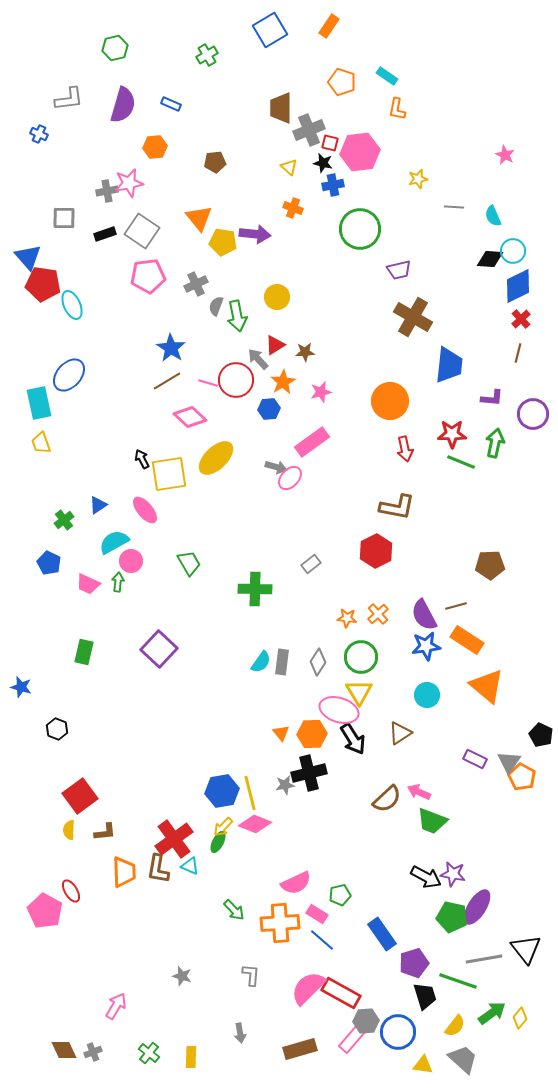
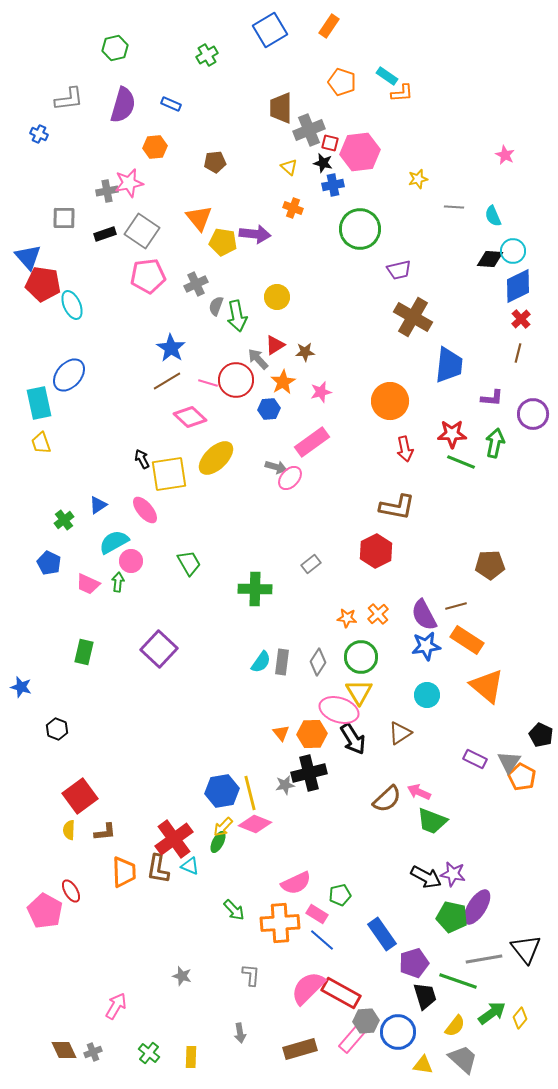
orange L-shape at (397, 109): moved 5 px right, 16 px up; rotated 105 degrees counterclockwise
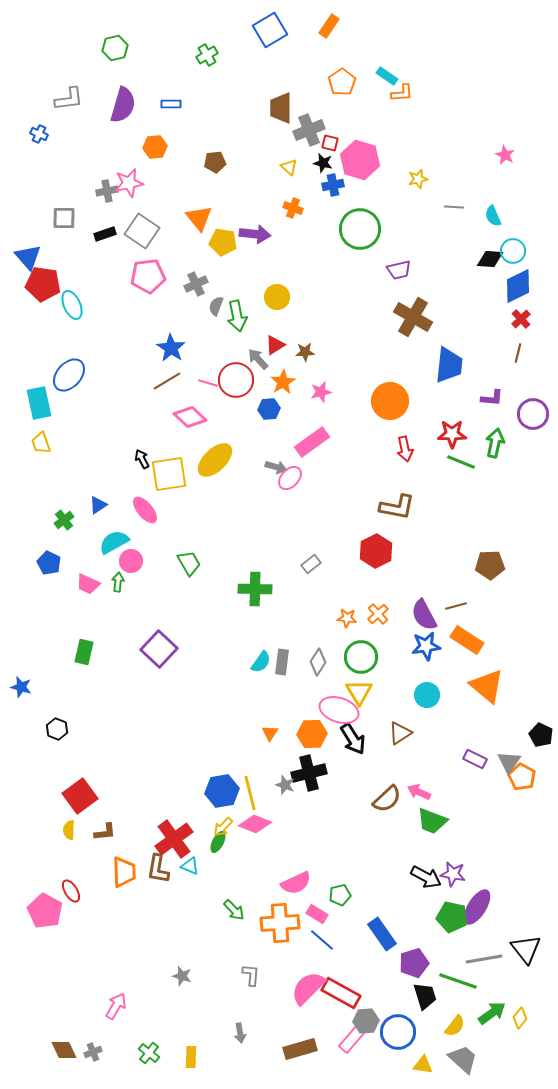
orange pentagon at (342, 82): rotated 20 degrees clockwise
blue rectangle at (171, 104): rotated 24 degrees counterclockwise
pink hexagon at (360, 152): moved 8 px down; rotated 24 degrees clockwise
yellow ellipse at (216, 458): moved 1 px left, 2 px down
orange triangle at (281, 733): moved 11 px left; rotated 12 degrees clockwise
gray star at (285, 785): rotated 30 degrees clockwise
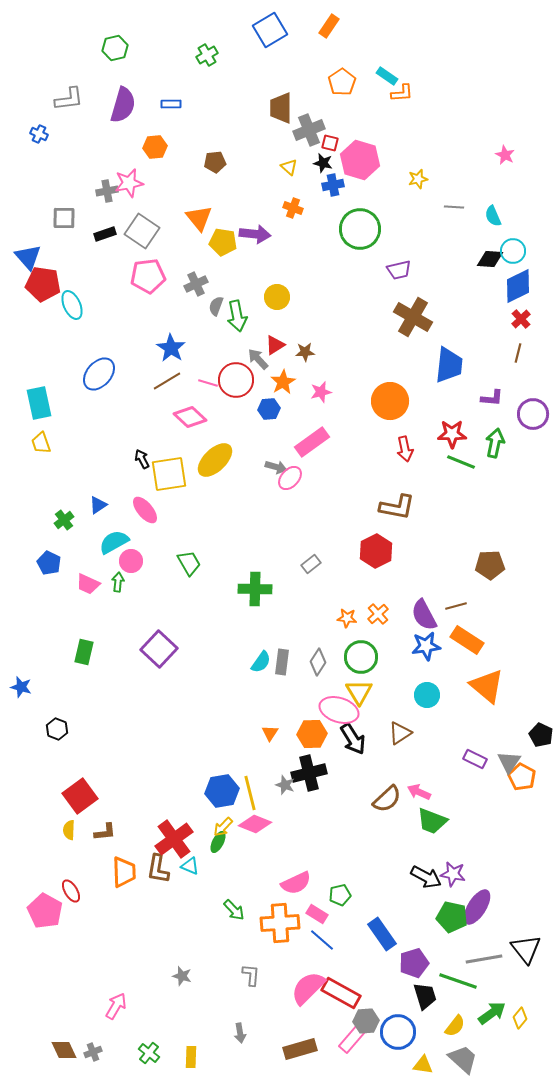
blue ellipse at (69, 375): moved 30 px right, 1 px up
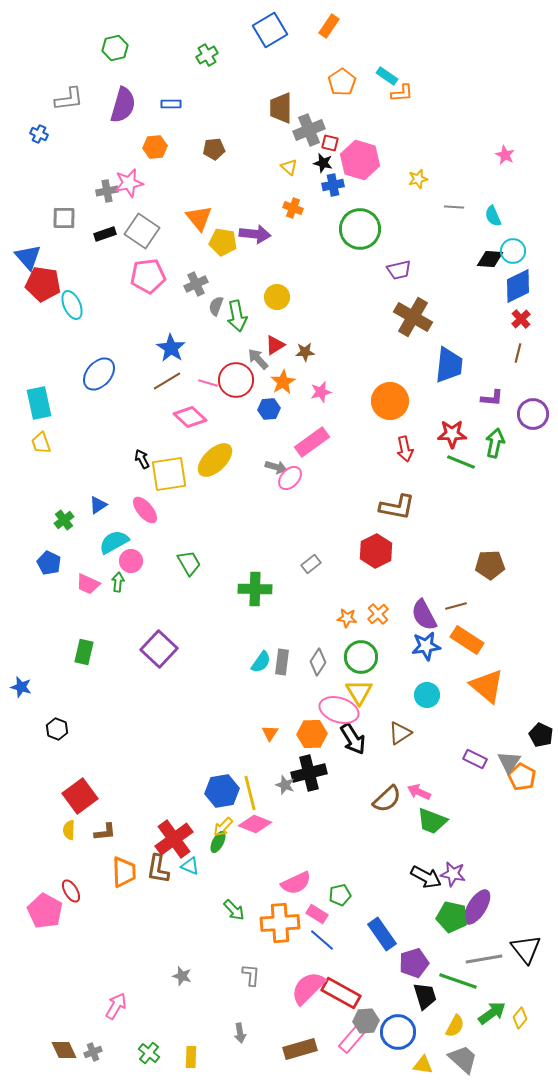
brown pentagon at (215, 162): moved 1 px left, 13 px up
yellow semicircle at (455, 1026): rotated 10 degrees counterclockwise
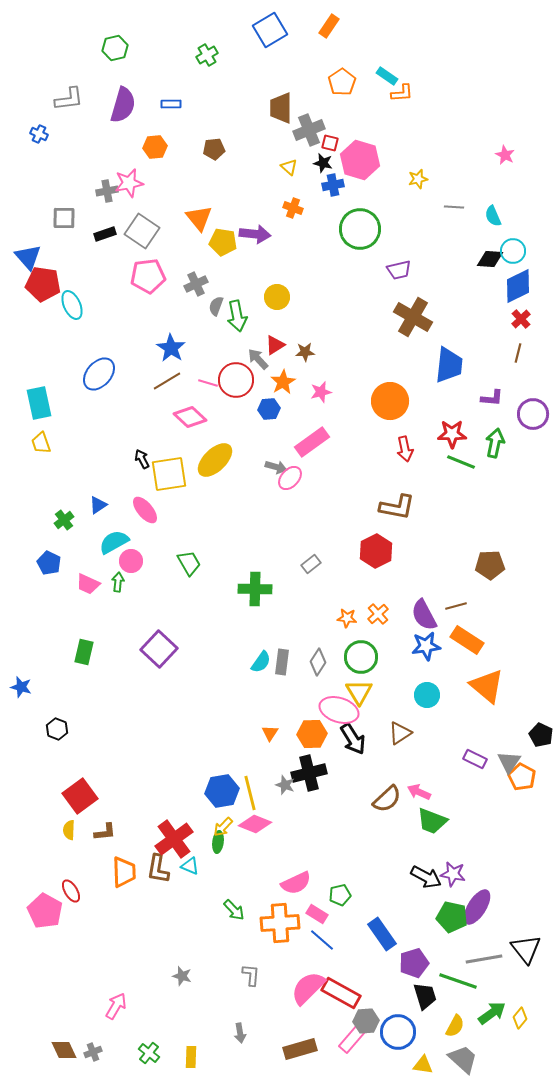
green ellipse at (218, 842): rotated 20 degrees counterclockwise
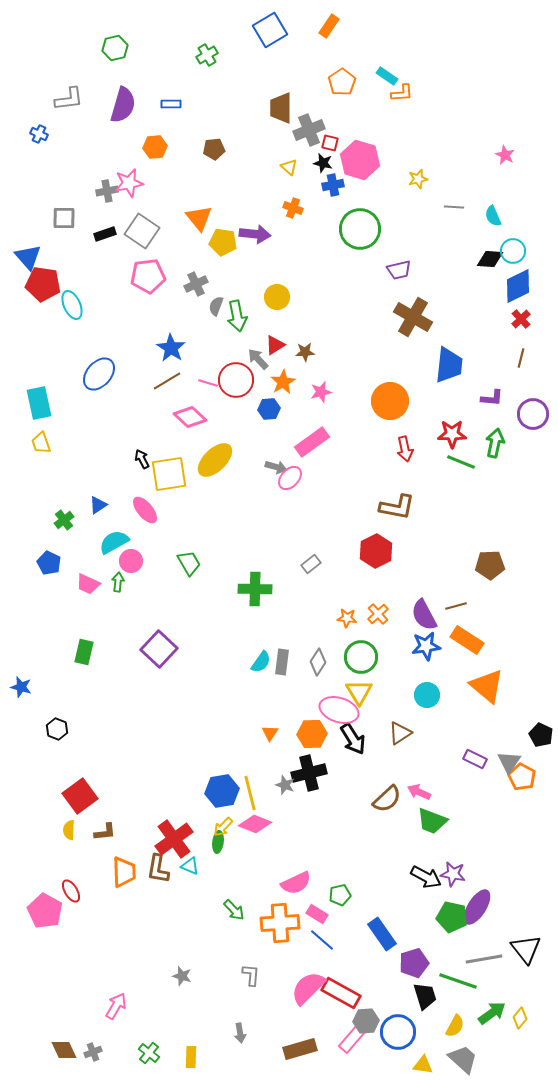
brown line at (518, 353): moved 3 px right, 5 px down
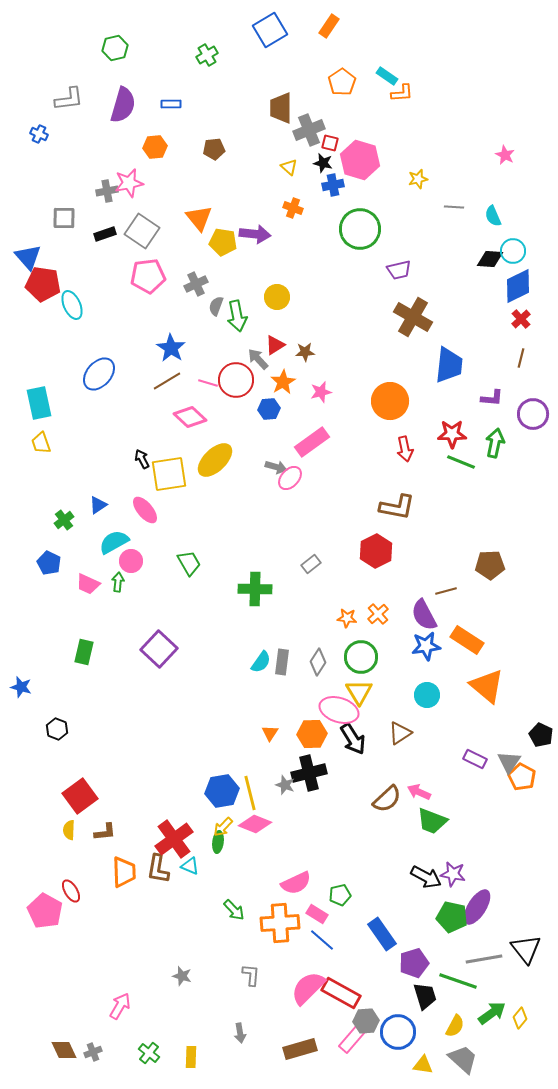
brown line at (456, 606): moved 10 px left, 15 px up
pink arrow at (116, 1006): moved 4 px right
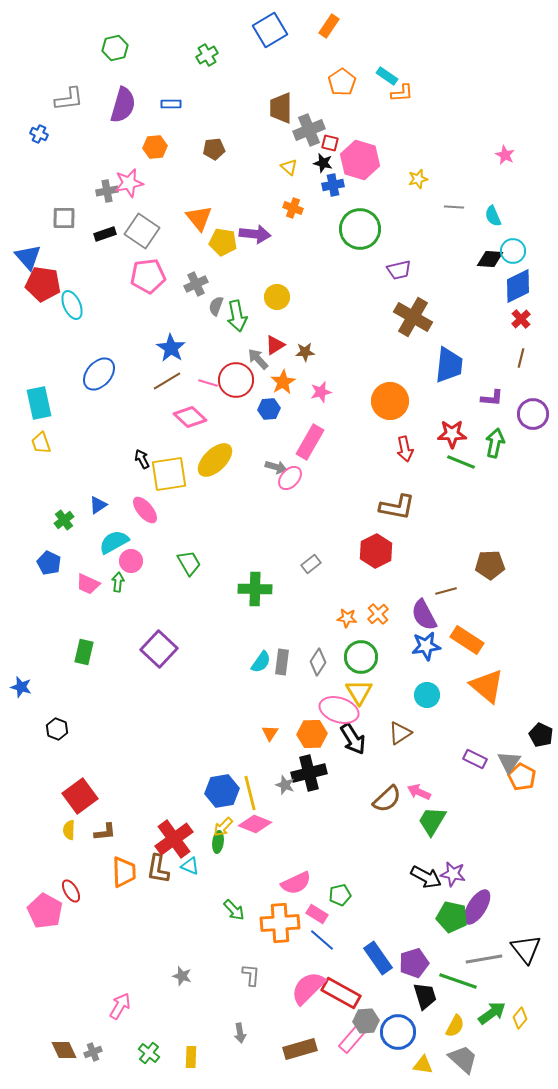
pink rectangle at (312, 442): moved 2 px left; rotated 24 degrees counterclockwise
green trapezoid at (432, 821): rotated 100 degrees clockwise
blue rectangle at (382, 934): moved 4 px left, 24 px down
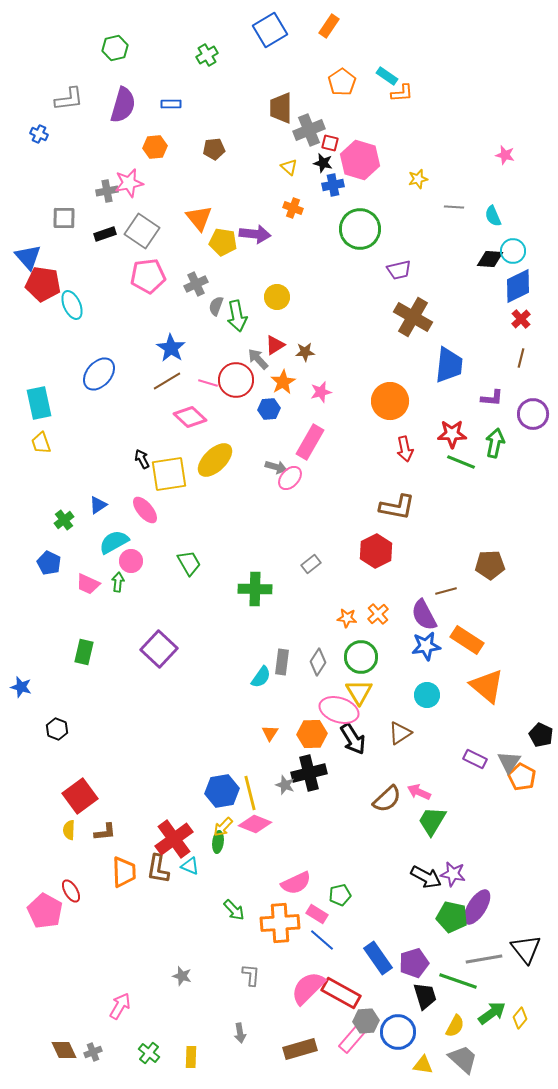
pink star at (505, 155): rotated 12 degrees counterclockwise
cyan semicircle at (261, 662): moved 15 px down
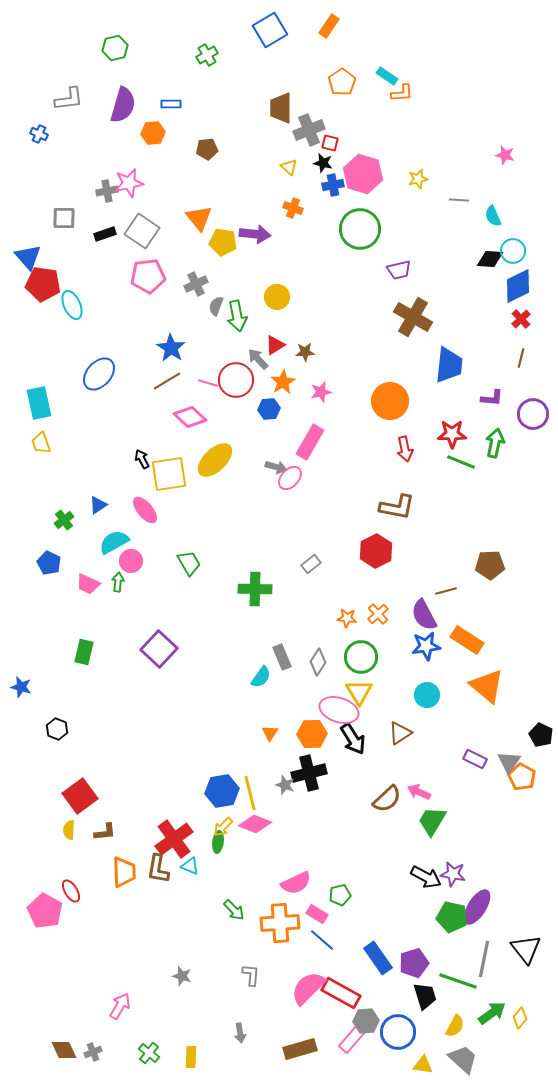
orange hexagon at (155, 147): moved 2 px left, 14 px up
brown pentagon at (214, 149): moved 7 px left
pink hexagon at (360, 160): moved 3 px right, 14 px down
gray line at (454, 207): moved 5 px right, 7 px up
gray rectangle at (282, 662): moved 5 px up; rotated 30 degrees counterclockwise
gray line at (484, 959): rotated 69 degrees counterclockwise
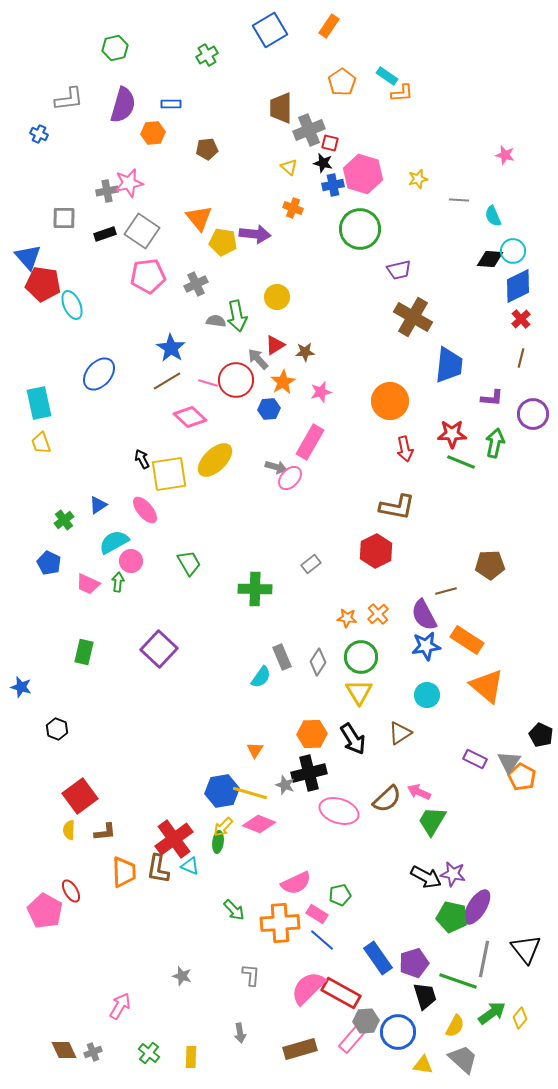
gray semicircle at (216, 306): moved 15 px down; rotated 78 degrees clockwise
pink ellipse at (339, 710): moved 101 px down
orange triangle at (270, 733): moved 15 px left, 17 px down
yellow line at (250, 793): rotated 60 degrees counterclockwise
pink diamond at (255, 824): moved 4 px right
